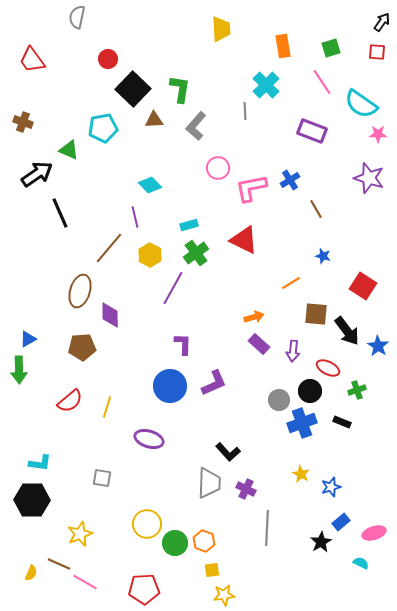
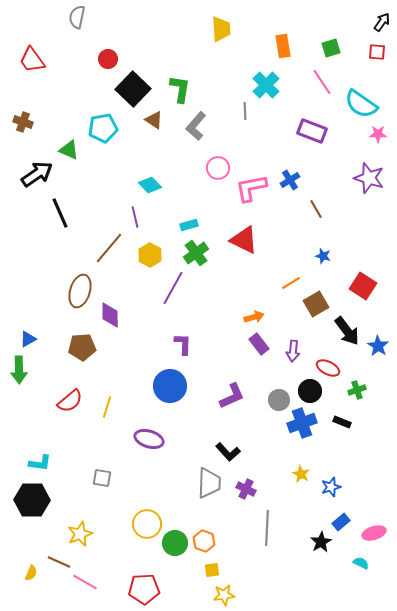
brown triangle at (154, 120): rotated 36 degrees clockwise
brown square at (316, 314): moved 10 px up; rotated 35 degrees counterclockwise
purple rectangle at (259, 344): rotated 10 degrees clockwise
purple L-shape at (214, 383): moved 18 px right, 13 px down
brown line at (59, 564): moved 2 px up
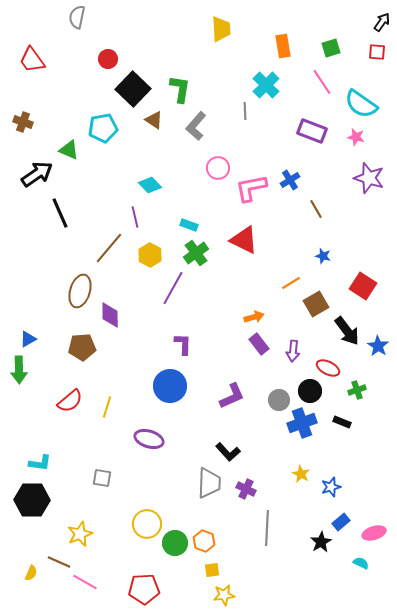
pink star at (378, 134): moved 22 px left, 3 px down; rotated 12 degrees clockwise
cyan rectangle at (189, 225): rotated 36 degrees clockwise
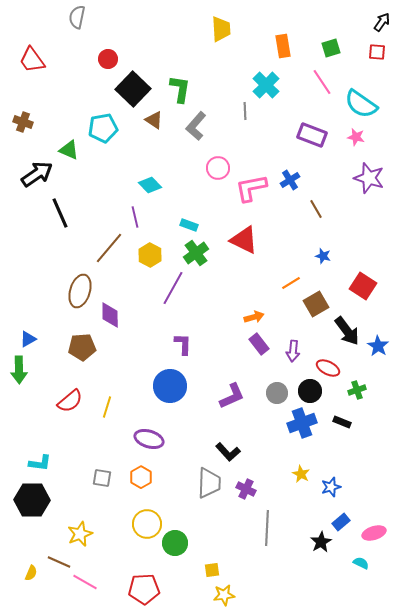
purple rectangle at (312, 131): moved 4 px down
gray circle at (279, 400): moved 2 px left, 7 px up
orange hexagon at (204, 541): moved 63 px left, 64 px up; rotated 10 degrees clockwise
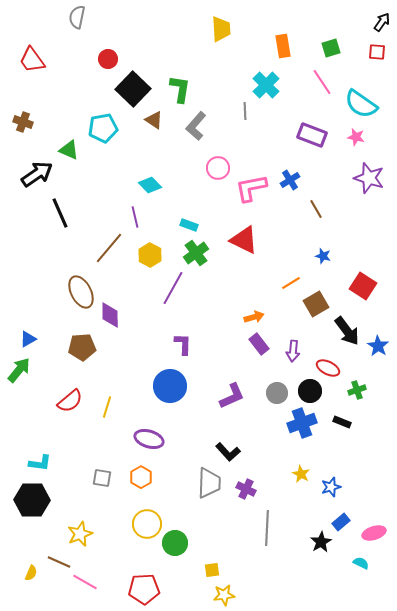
brown ellipse at (80, 291): moved 1 px right, 1 px down; rotated 44 degrees counterclockwise
green arrow at (19, 370): rotated 140 degrees counterclockwise
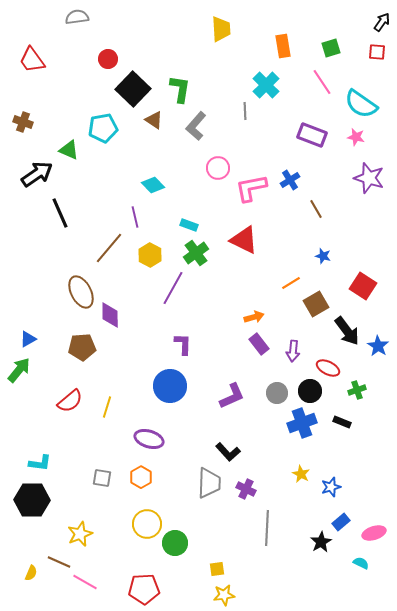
gray semicircle at (77, 17): rotated 70 degrees clockwise
cyan diamond at (150, 185): moved 3 px right
yellow square at (212, 570): moved 5 px right, 1 px up
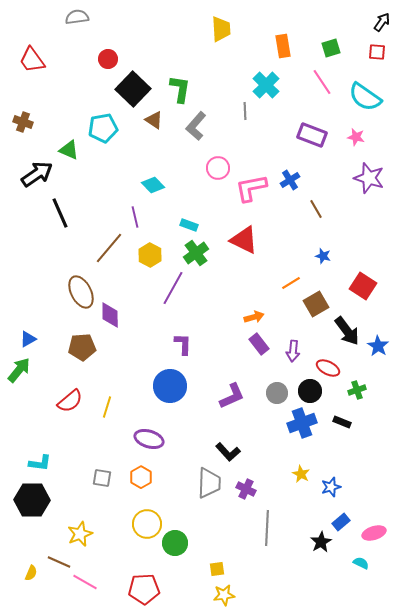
cyan semicircle at (361, 104): moved 4 px right, 7 px up
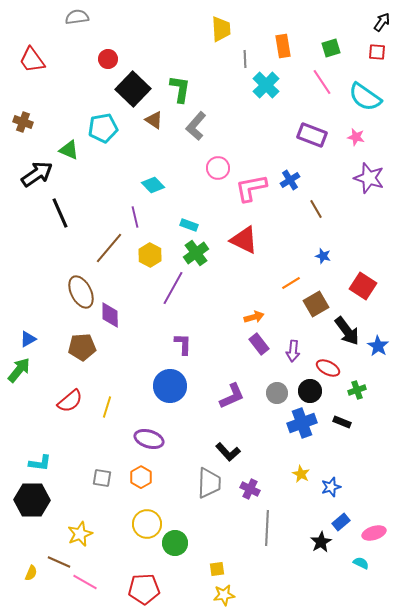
gray line at (245, 111): moved 52 px up
purple cross at (246, 489): moved 4 px right
